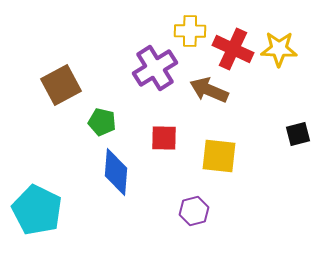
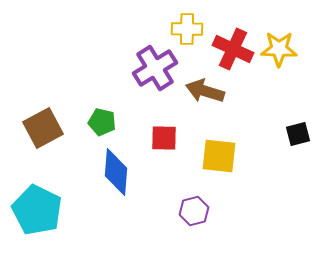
yellow cross: moved 3 px left, 2 px up
brown square: moved 18 px left, 43 px down
brown arrow: moved 4 px left, 1 px down; rotated 6 degrees counterclockwise
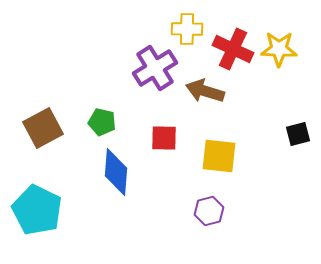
purple hexagon: moved 15 px right
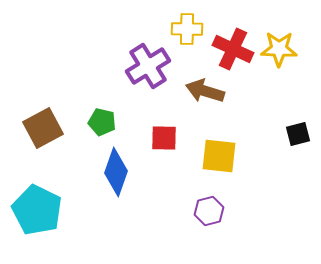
purple cross: moved 7 px left, 2 px up
blue diamond: rotated 15 degrees clockwise
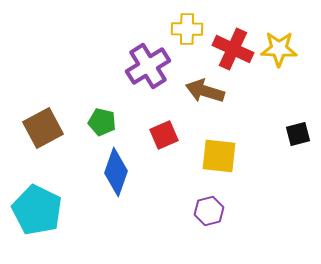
red square: moved 3 px up; rotated 24 degrees counterclockwise
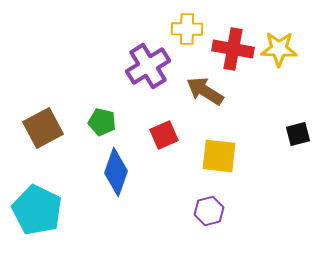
red cross: rotated 15 degrees counterclockwise
brown arrow: rotated 15 degrees clockwise
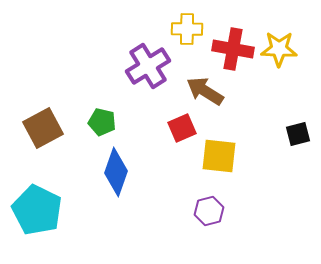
red square: moved 18 px right, 7 px up
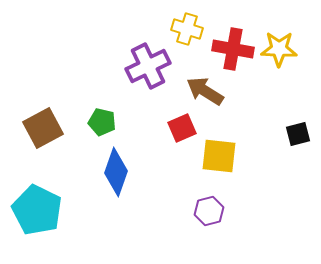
yellow cross: rotated 16 degrees clockwise
purple cross: rotated 6 degrees clockwise
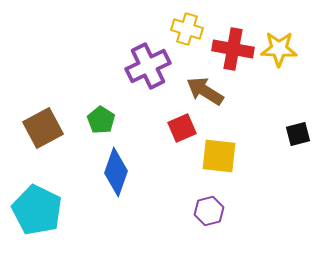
green pentagon: moved 1 px left, 2 px up; rotated 20 degrees clockwise
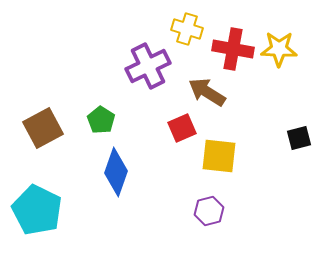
brown arrow: moved 2 px right, 1 px down
black square: moved 1 px right, 4 px down
